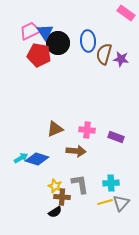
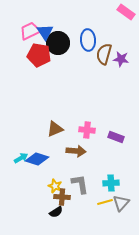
pink rectangle: moved 1 px up
blue ellipse: moved 1 px up
black semicircle: moved 1 px right
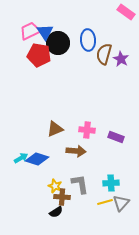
purple star: rotated 21 degrees clockwise
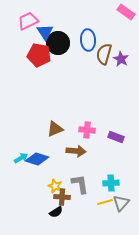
pink trapezoid: moved 2 px left, 10 px up
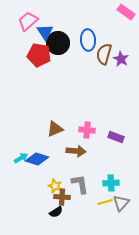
pink trapezoid: rotated 15 degrees counterclockwise
